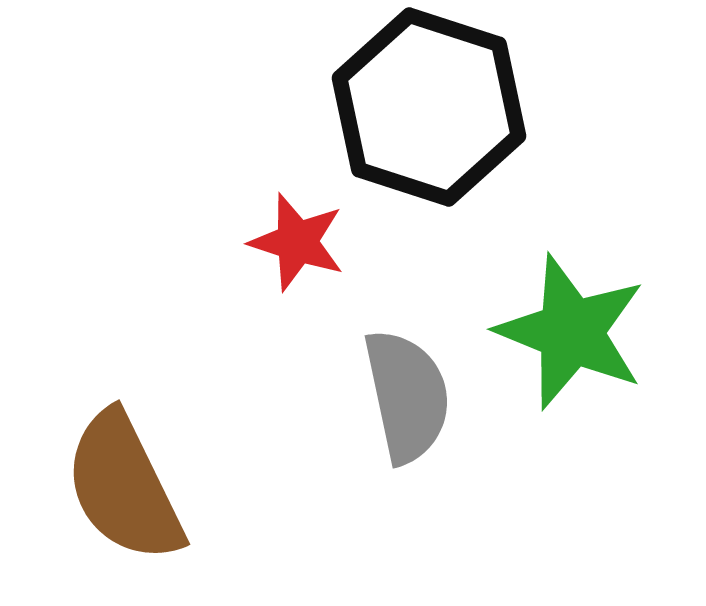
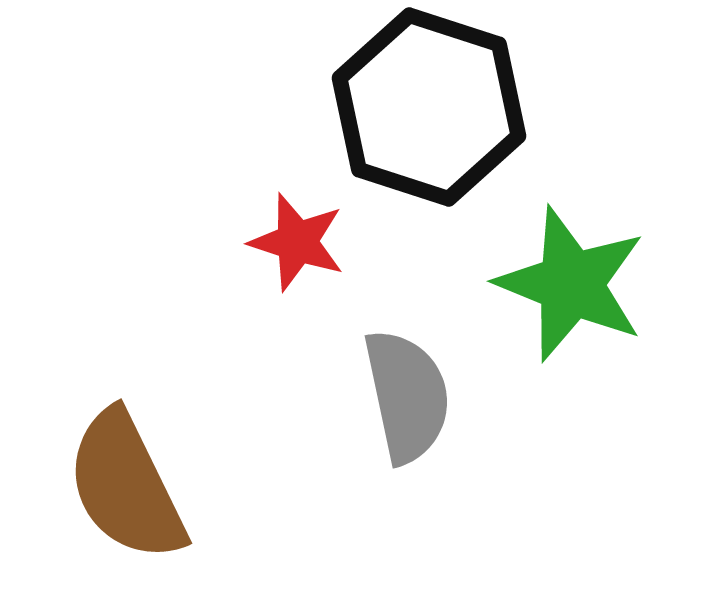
green star: moved 48 px up
brown semicircle: moved 2 px right, 1 px up
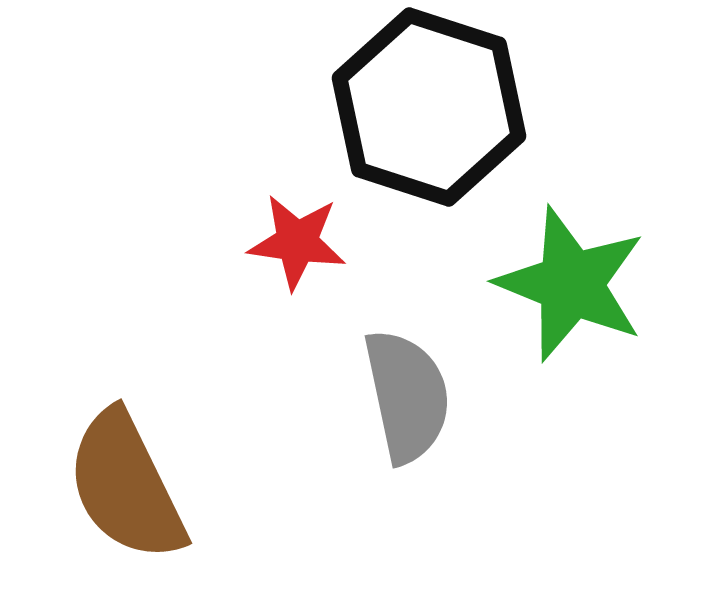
red star: rotated 10 degrees counterclockwise
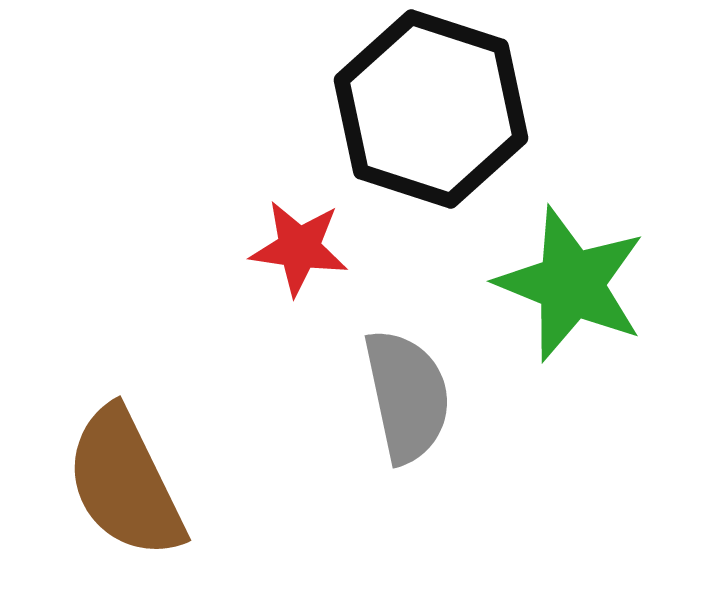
black hexagon: moved 2 px right, 2 px down
red star: moved 2 px right, 6 px down
brown semicircle: moved 1 px left, 3 px up
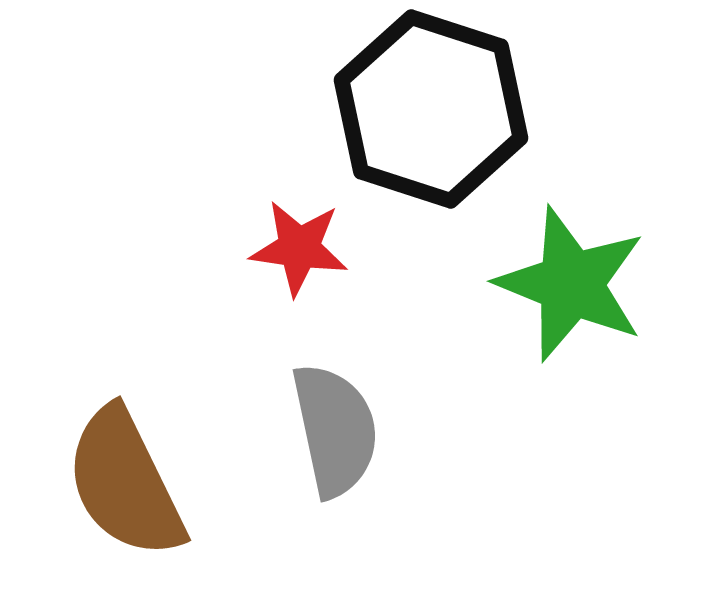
gray semicircle: moved 72 px left, 34 px down
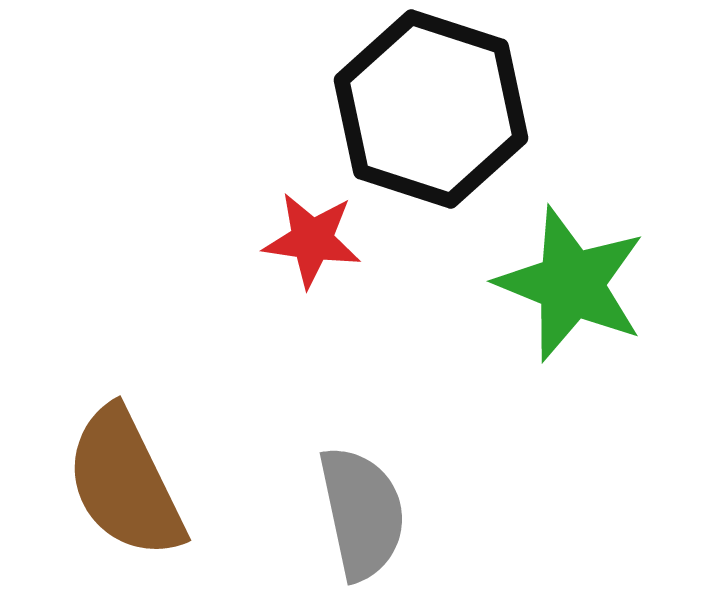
red star: moved 13 px right, 8 px up
gray semicircle: moved 27 px right, 83 px down
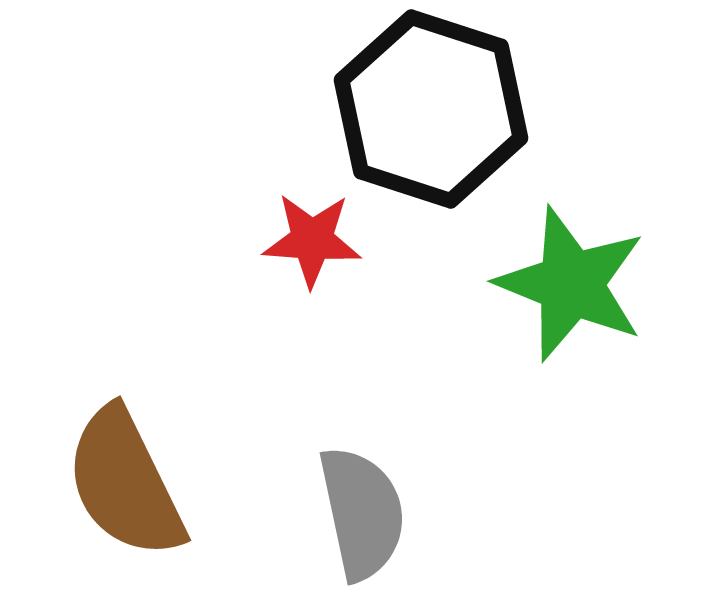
red star: rotated 4 degrees counterclockwise
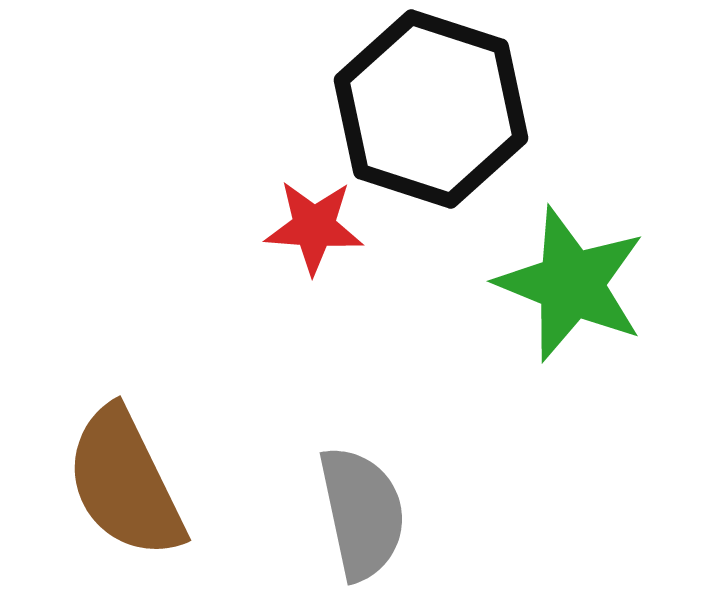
red star: moved 2 px right, 13 px up
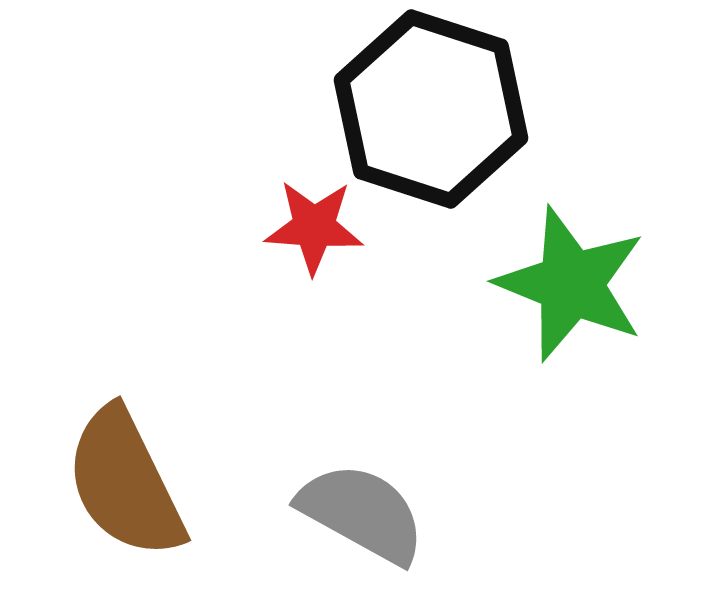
gray semicircle: rotated 49 degrees counterclockwise
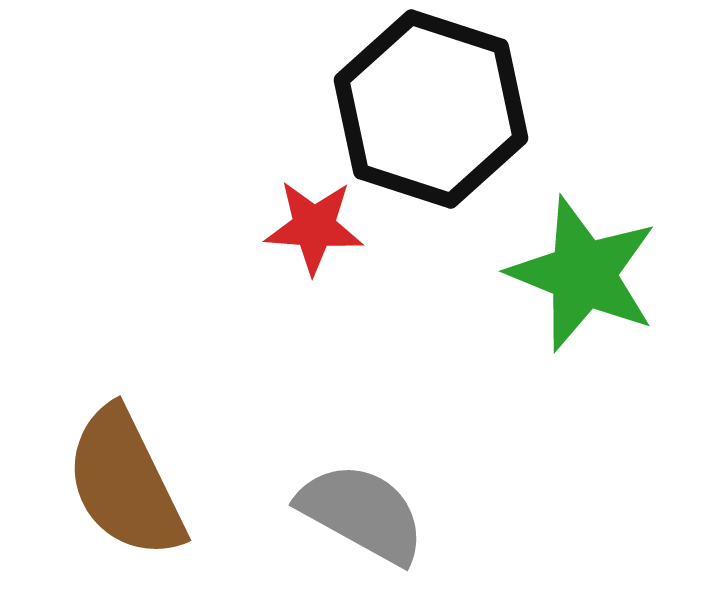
green star: moved 12 px right, 10 px up
